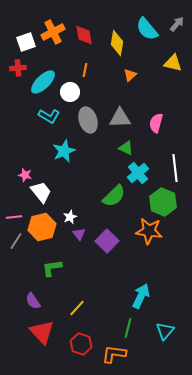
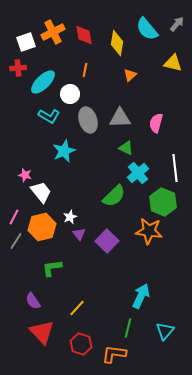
white circle: moved 2 px down
pink line: rotated 56 degrees counterclockwise
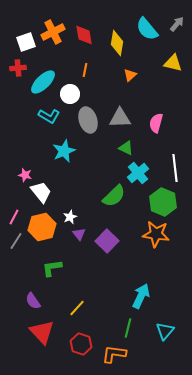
orange star: moved 7 px right, 3 px down
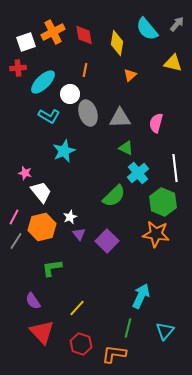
gray ellipse: moved 7 px up
pink star: moved 2 px up
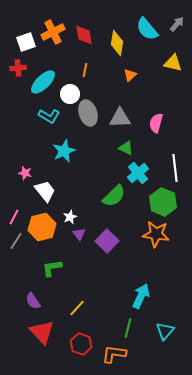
white trapezoid: moved 4 px right, 1 px up
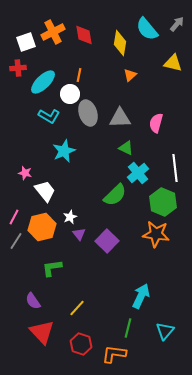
yellow diamond: moved 3 px right
orange line: moved 6 px left, 5 px down
green semicircle: moved 1 px right, 1 px up
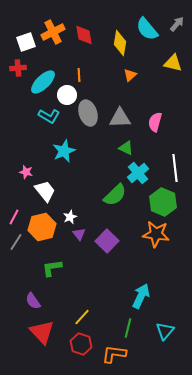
orange line: rotated 16 degrees counterclockwise
white circle: moved 3 px left, 1 px down
pink semicircle: moved 1 px left, 1 px up
pink star: moved 1 px right, 1 px up
gray line: moved 1 px down
yellow line: moved 5 px right, 9 px down
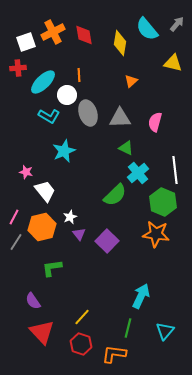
orange triangle: moved 1 px right, 6 px down
white line: moved 2 px down
